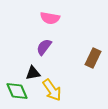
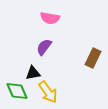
yellow arrow: moved 4 px left, 2 px down
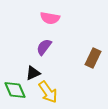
black triangle: rotated 14 degrees counterclockwise
green diamond: moved 2 px left, 1 px up
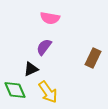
black triangle: moved 2 px left, 4 px up
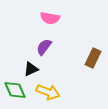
yellow arrow: rotated 35 degrees counterclockwise
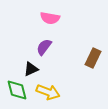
green diamond: moved 2 px right; rotated 10 degrees clockwise
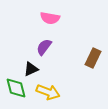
green diamond: moved 1 px left, 2 px up
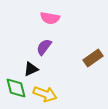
brown rectangle: rotated 30 degrees clockwise
yellow arrow: moved 3 px left, 2 px down
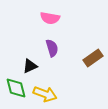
purple semicircle: moved 8 px right, 1 px down; rotated 126 degrees clockwise
black triangle: moved 1 px left, 3 px up
